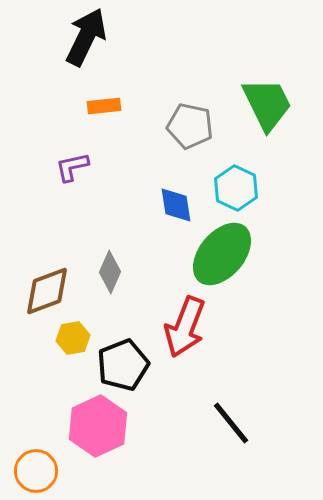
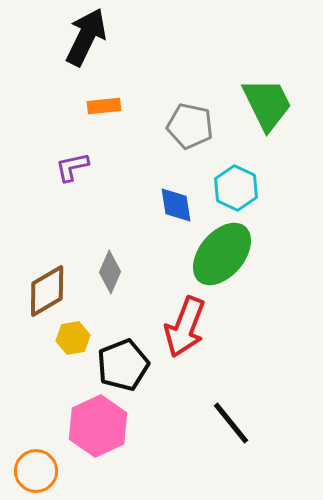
brown diamond: rotated 10 degrees counterclockwise
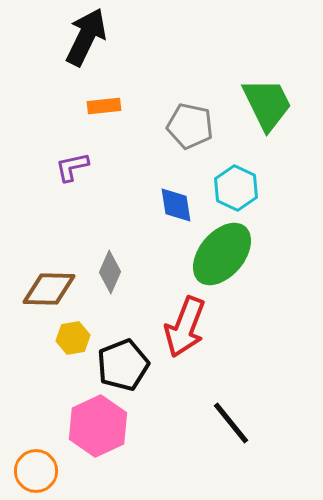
brown diamond: moved 2 px right, 2 px up; rotated 32 degrees clockwise
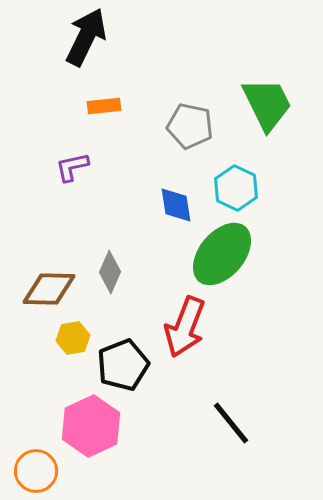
pink hexagon: moved 7 px left
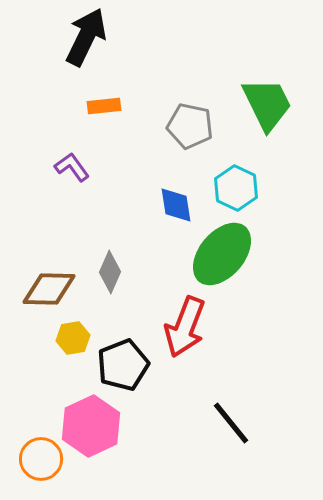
purple L-shape: rotated 66 degrees clockwise
orange circle: moved 5 px right, 12 px up
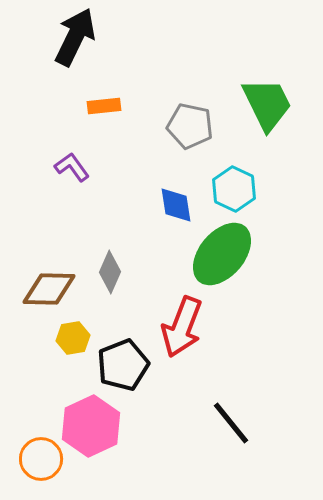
black arrow: moved 11 px left
cyan hexagon: moved 2 px left, 1 px down
red arrow: moved 3 px left
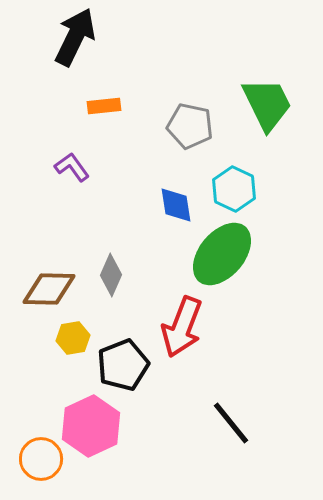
gray diamond: moved 1 px right, 3 px down
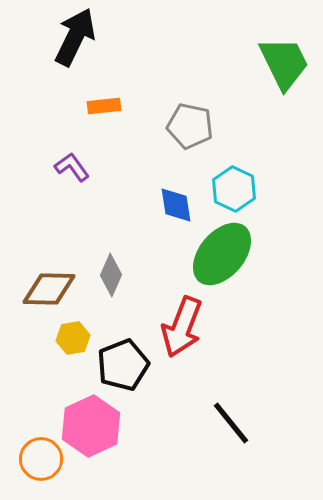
green trapezoid: moved 17 px right, 41 px up
